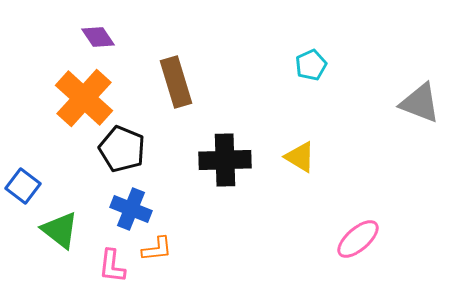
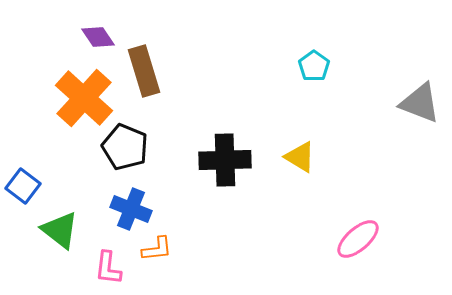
cyan pentagon: moved 3 px right, 1 px down; rotated 12 degrees counterclockwise
brown rectangle: moved 32 px left, 11 px up
black pentagon: moved 3 px right, 2 px up
pink L-shape: moved 4 px left, 2 px down
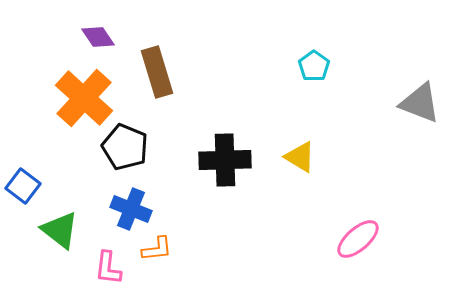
brown rectangle: moved 13 px right, 1 px down
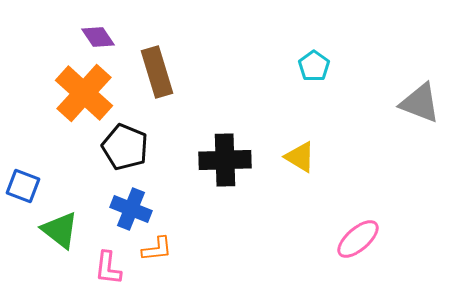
orange cross: moved 5 px up
blue square: rotated 16 degrees counterclockwise
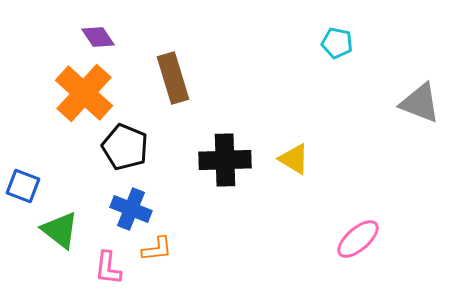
cyan pentagon: moved 23 px right, 23 px up; rotated 24 degrees counterclockwise
brown rectangle: moved 16 px right, 6 px down
yellow triangle: moved 6 px left, 2 px down
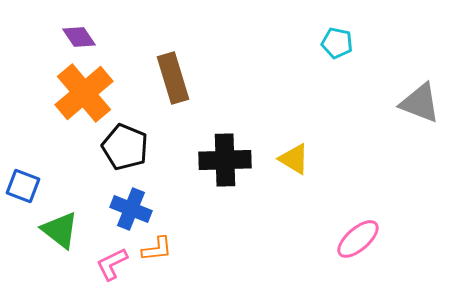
purple diamond: moved 19 px left
orange cross: rotated 8 degrees clockwise
pink L-shape: moved 4 px right, 4 px up; rotated 57 degrees clockwise
